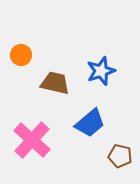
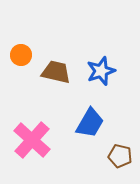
brown trapezoid: moved 1 px right, 11 px up
blue trapezoid: rotated 20 degrees counterclockwise
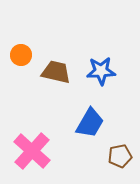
blue star: rotated 16 degrees clockwise
pink cross: moved 11 px down
brown pentagon: rotated 25 degrees counterclockwise
